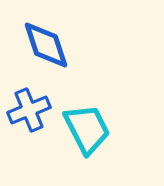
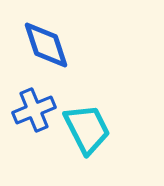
blue cross: moved 5 px right
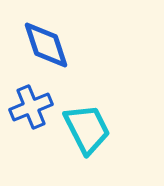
blue cross: moved 3 px left, 3 px up
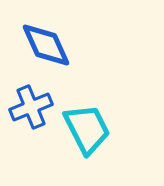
blue diamond: rotated 6 degrees counterclockwise
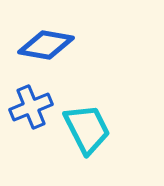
blue diamond: rotated 56 degrees counterclockwise
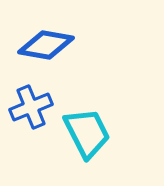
cyan trapezoid: moved 4 px down
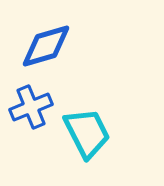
blue diamond: moved 1 px down; rotated 26 degrees counterclockwise
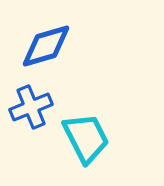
cyan trapezoid: moved 1 px left, 5 px down
